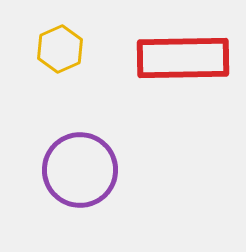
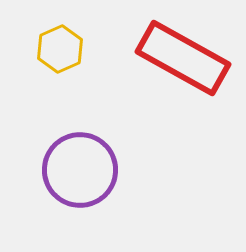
red rectangle: rotated 30 degrees clockwise
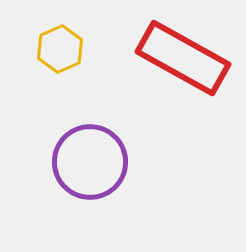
purple circle: moved 10 px right, 8 px up
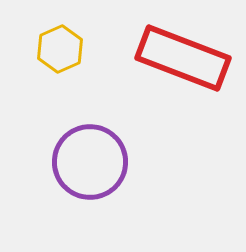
red rectangle: rotated 8 degrees counterclockwise
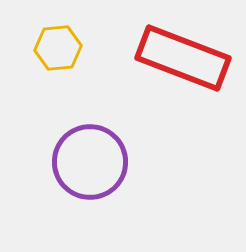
yellow hexagon: moved 2 px left, 1 px up; rotated 18 degrees clockwise
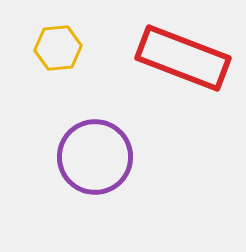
purple circle: moved 5 px right, 5 px up
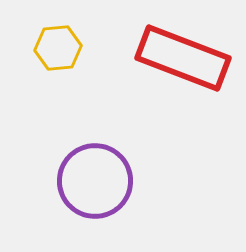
purple circle: moved 24 px down
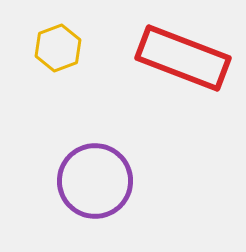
yellow hexagon: rotated 15 degrees counterclockwise
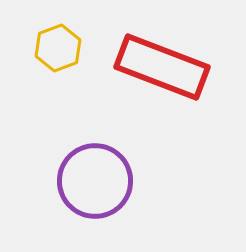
red rectangle: moved 21 px left, 9 px down
